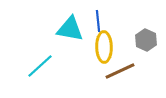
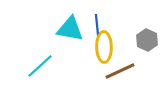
blue line: moved 1 px left, 4 px down
gray hexagon: moved 1 px right
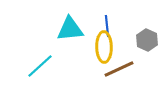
blue line: moved 10 px right, 1 px down
cyan triangle: rotated 16 degrees counterclockwise
brown line: moved 1 px left, 2 px up
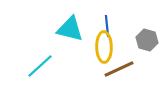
cyan triangle: rotated 20 degrees clockwise
gray hexagon: rotated 10 degrees counterclockwise
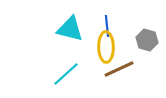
yellow ellipse: moved 2 px right
cyan line: moved 26 px right, 8 px down
